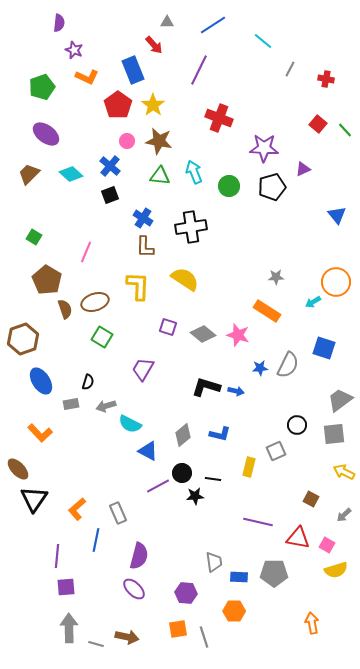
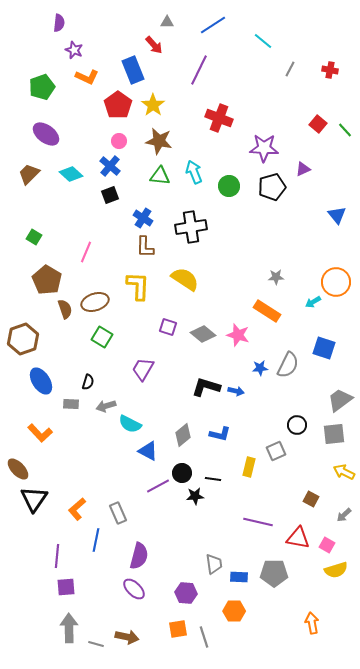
red cross at (326, 79): moved 4 px right, 9 px up
pink circle at (127, 141): moved 8 px left
gray rectangle at (71, 404): rotated 14 degrees clockwise
gray trapezoid at (214, 562): moved 2 px down
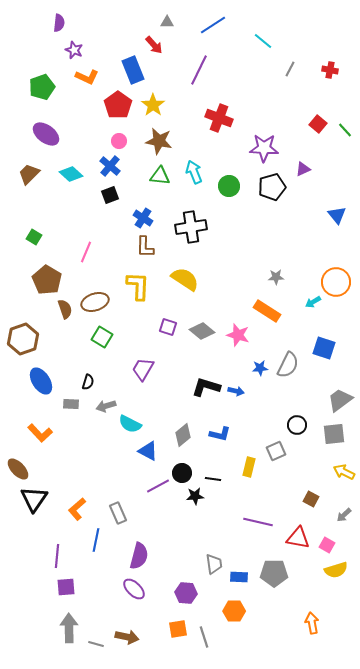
gray diamond at (203, 334): moved 1 px left, 3 px up
